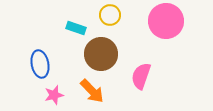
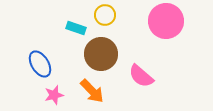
yellow circle: moved 5 px left
blue ellipse: rotated 20 degrees counterclockwise
pink semicircle: rotated 68 degrees counterclockwise
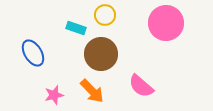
pink circle: moved 2 px down
blue ellipse: moved 7 px left, 11 px up
pink semicircle: moved 10 px down
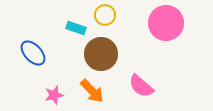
blue ellipse: rotated 12 degrees counterclockwise
